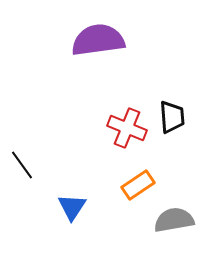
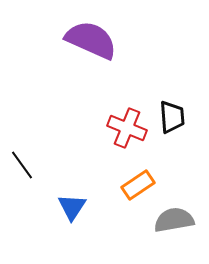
purple semicircle: moved 7 px left; rotated 32 degrees clockwise
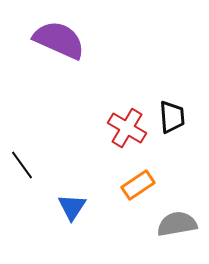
purple semicircle: moved 32 px left
red cross: rotated 9 degrees clockwise
gray semicircle: moved 3 px right, 4 px down
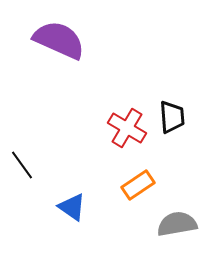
blue triangle: rotated 28 degrees counterclockwise
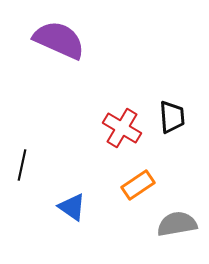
red cross: moved 5 px left
black line: rotated 48 degrees clockwise
